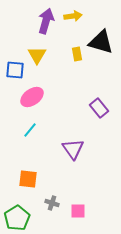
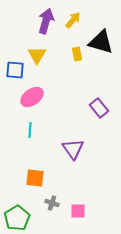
yellow arrow: moved 4 px down; rotated 42 degrees counterclockwise
cyan line: rotated 35 degrees counterclockwise
orange square: moved 7 px right, 1 px up
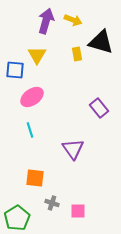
yellow arrow: rotated 72 degrees clockwise
cyan line: rotated 21 degrees counterclockwise
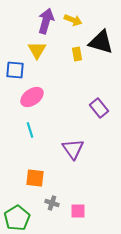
yellow triangle: moved 5 px up
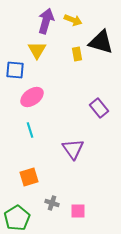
orange square: moved 6 px left, 1 px up; rotated 24 degrees counterclockwise
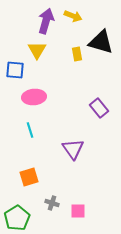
yellow arrow: moved 4 px up
pink ellipse: moved 2 px right; rotated 30 degrees clockwise
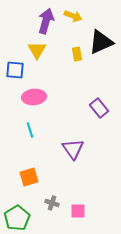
black triangle: rotated 40 degrees counterclockwise
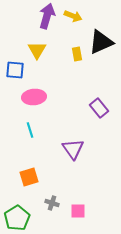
purple arrow: moved 1 px right, 5 px up
